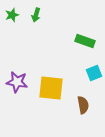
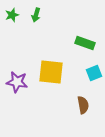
green rectangle: moved 2 px down
yellow square: moved 16 px up
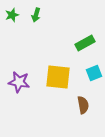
green rectangle: rotated 48 degrees counterclockwise
yellow square: moved 7 px right, 5 px down
purple star: moved 2 px right
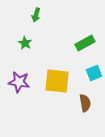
green star: moved 13 px right, 28 px down; rotated 24 degrees counterclockwise
yellow square: moved 1 px left, 4 px down
brown semicircle: moved 2 px right, 2 px up
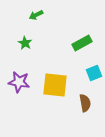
green arrow: rotated 48 degrees clockwise
green rectangle: moved 3 px left
yellow square: moved 2 px left, 4 px down
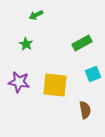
green star: moved 1 px right, 1 px down
cyan square: moved 1 px left, 1 px down
brown semicircle: moved 7 px down
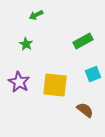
green rectangle: moved 1 px right, 2 px up
purple star: rotated 20 degrees clockwise
brown semicircle: rotated 42 degrees counterclockwise
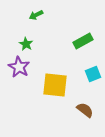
purple star: moved 15 px up
